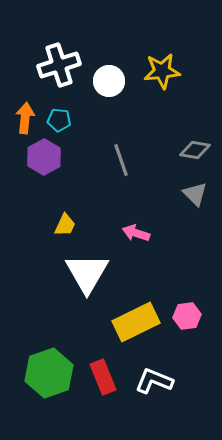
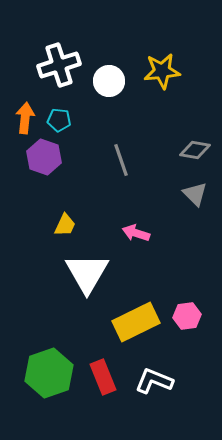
purple hexagon: rotated 12 degrees counterclockwise
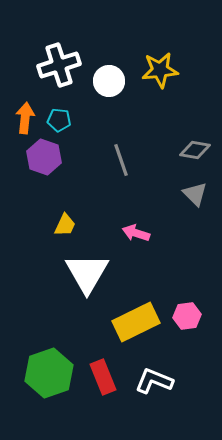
yellow star: moved 2 px left, 1 px up
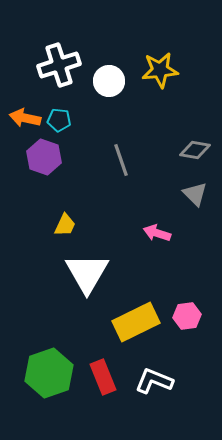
orange arrow: rotated 84 degrees counterclockwise
pink arrow: moved 21 px right
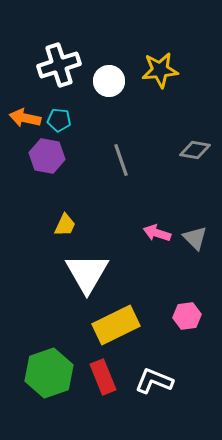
purple hexagon: moved 3 px right, 1 px up; rotated 8 degrees counterclockwise
gray triangle: moved 44 px down
yellow rectangle: moved 20 px left, 3 px down
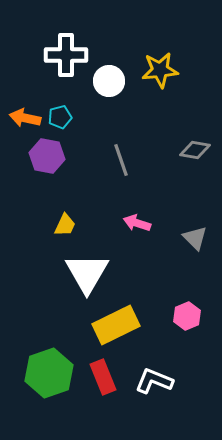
white cross: moved 7 px right, 10 px up; rotated 18 degrees clockwise
cyan pentagon: moved 1 px right, 3 px up; rotated 20 degrees counterclockwise
pink arrow: moved 20 px left, 10 px up
pink hexagon: rotated 16 degrees counterclockwise
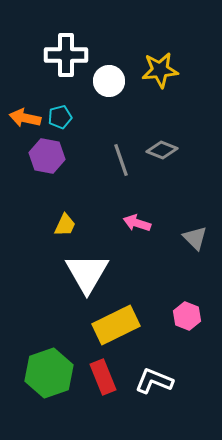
gray diamond: moved 33 px left; rotated 12 degrees clockwise
pink hexagon: rotated 16 degrees counterclockwise
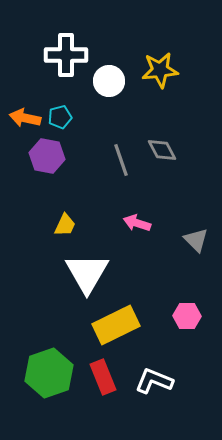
gray diamond: rotated 40 degrees clockwise
gray triangle: moved 1 px right, 2 px down
pink hexagon: rotated 20 degrees counterclockwise
